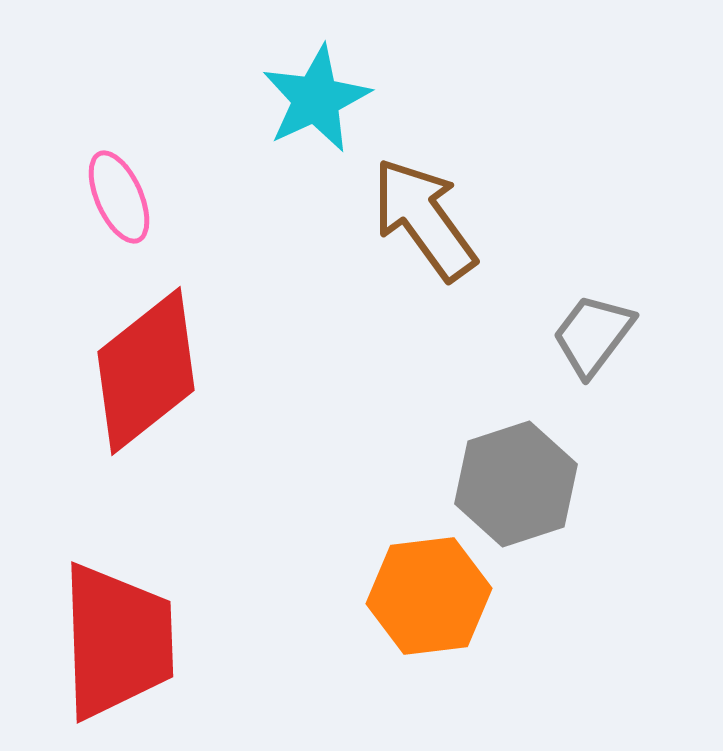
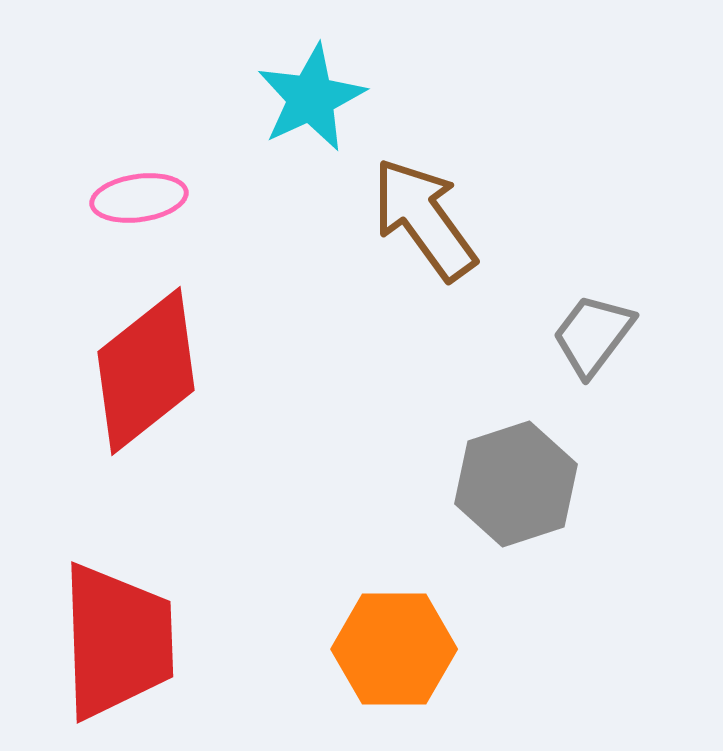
cyan star: moved 5 px left, 1 px up
pink ellipse: moved 20 px right, 1 px down; rotated 74 degrees counterclockwise
orange hexagon: moved 35 px left, 53 px down; rotated 7 degrees clockwise
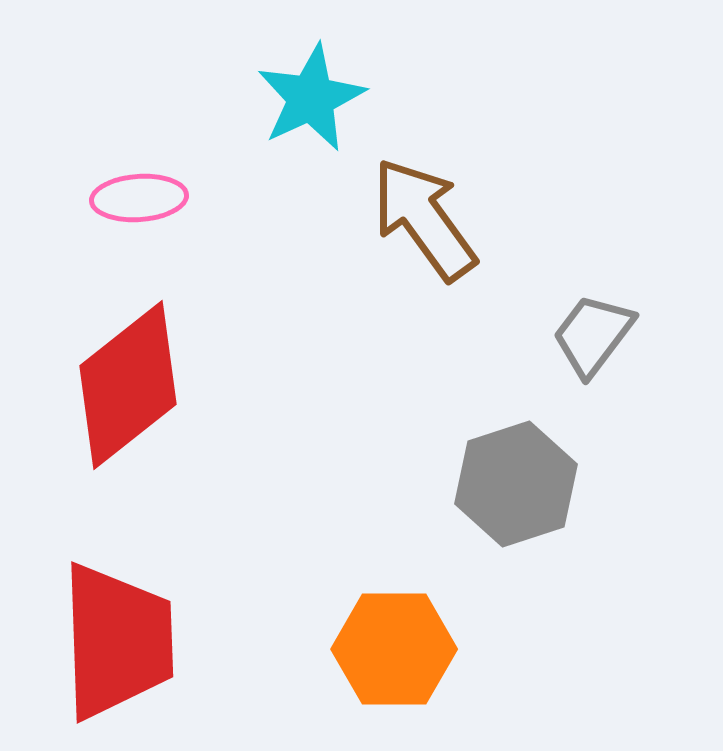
pink ellipse: rotated 4 degrees clockwise
red diamond: moved 18 px left, 14 px down
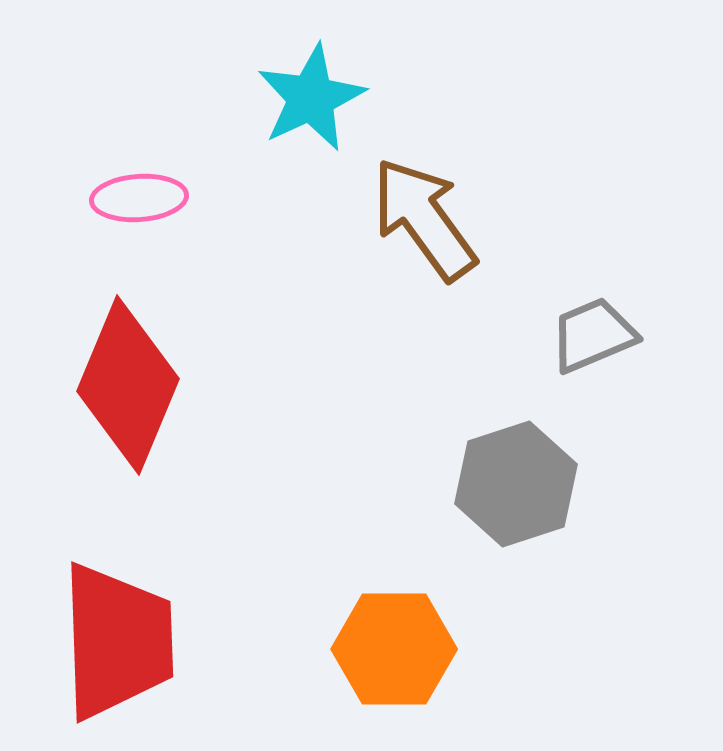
gray trapezoid: rotated 30 degrees clockwise
red diamond: rotated 29 degrees counterclockwise
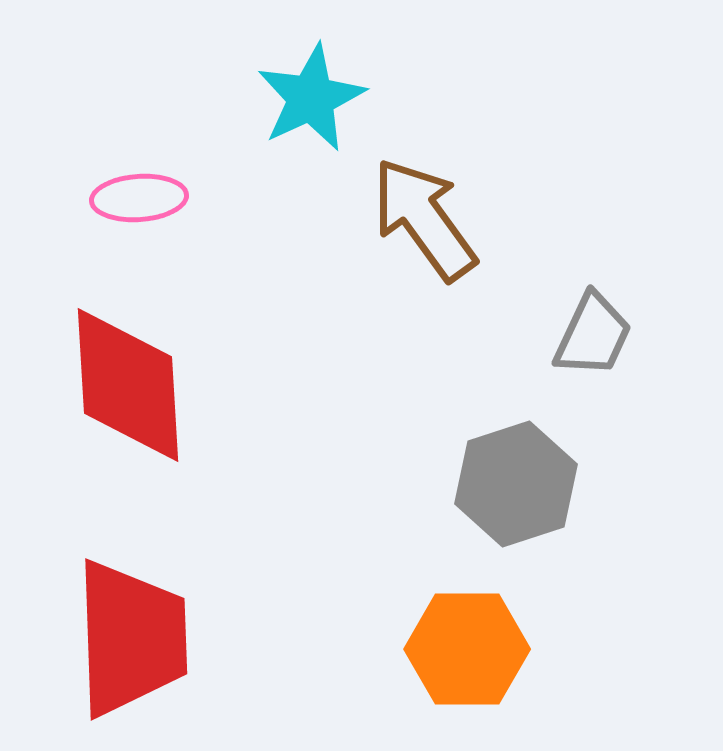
gray trapezoid: rotated 138 degrees clockwise
red diamond: rotated 26 degrees counterclockwise
red trapezoid: moved 14 px right, 3 px up
orange hexagon: moved 73 px right
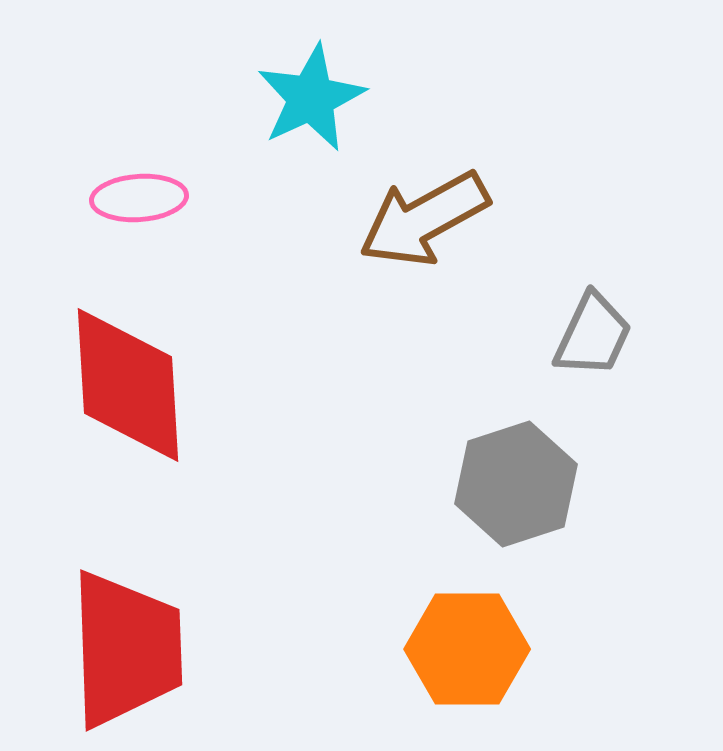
brown arrow: rotated 83 degrees counterclockwise
red trapezoid: moved 5 px left, 11 px down
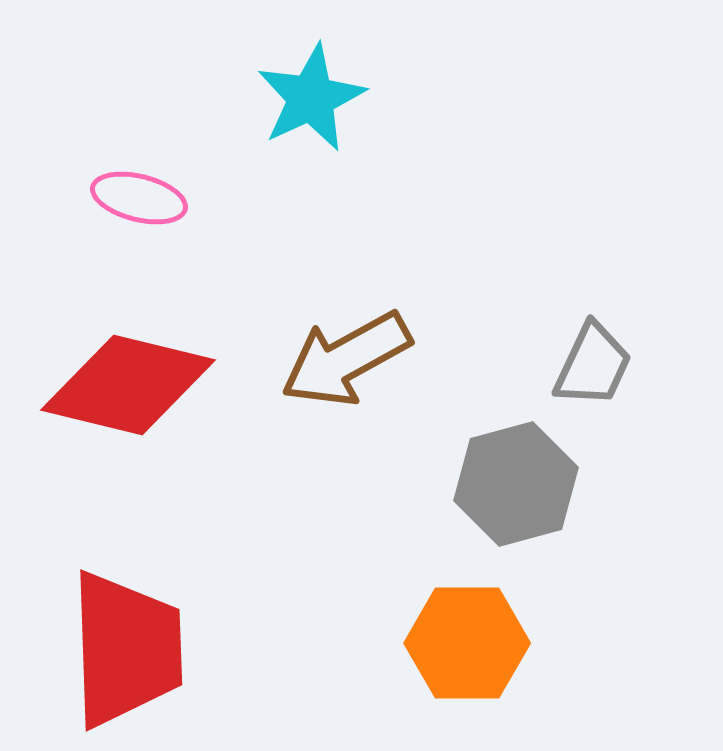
pink ellipse: rotated 18 degrees clockwise
brown arrow: moved 78 px left, 140 px down
gray trapezoid: moved 30 px down
red diamond: rotated 73 degrees counterclockwise
gray hexagon: rotated 3 degrees clockwise
orange hexagon: moved 6 px up
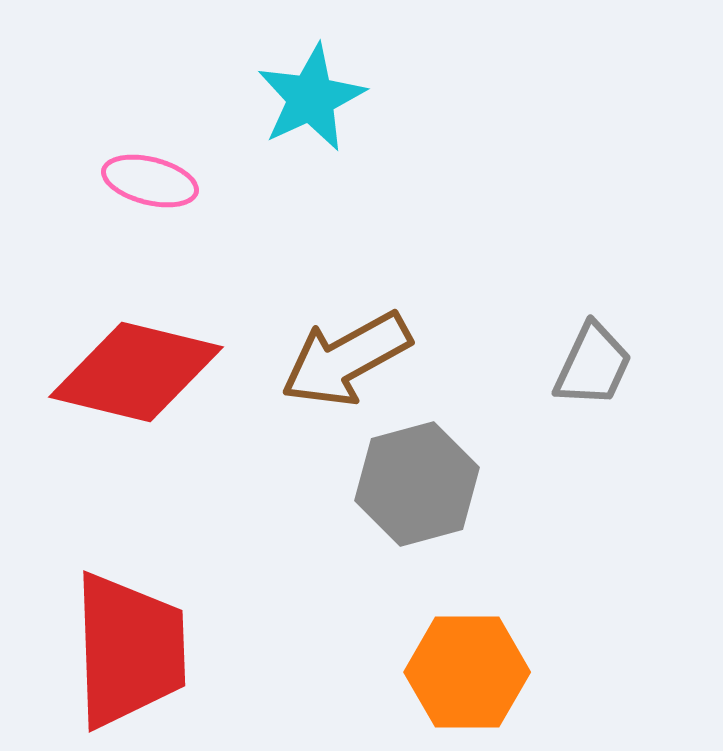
pink ellipse: moved 11 px right, 17 px up
red diamond: moved 8 px right, 13 px up
gray hexagon: moved 99 px left
orange hexagon: moved 29 px down
red trapezoid: moved 3 px right, 1 px down
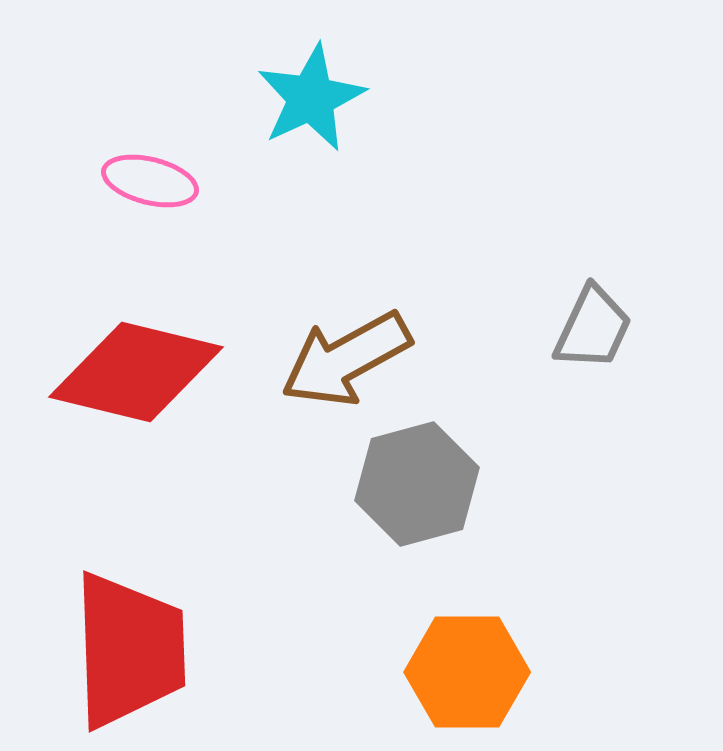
gray trapezoid: moved 37 px up
